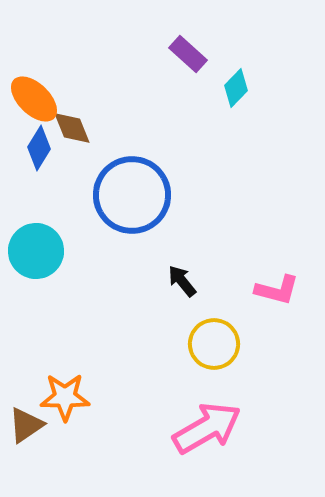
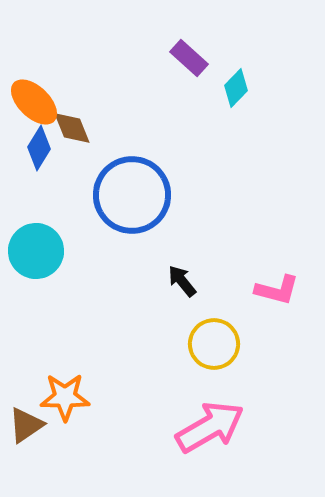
purple rectangle: moved 1 px right, 4 px down
orange ellipse: moved 3 px down
pink arrow: moved 3 px right, 1 px up
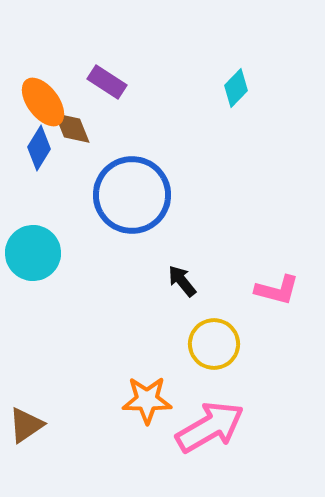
purple rectangle: moved 82 px left, 24 px down; rotated 9 degrees counterclockwise
orange ellipse: moved 9 px right; rotated 9 degrees clockwise
cyan circle: moved 3 px left, 2 px down
orange star: moved 82 px right, 3 px down
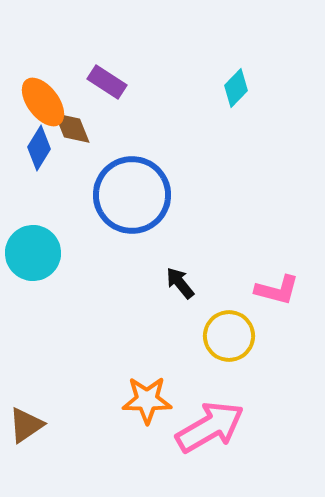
black arrow: moved 2 px left, 2 px down
yellow circle: moved 15 px right, 8 px up
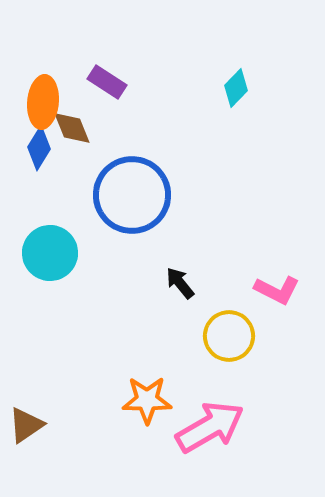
orange ellipse: rotated 42 degrees clockwise
cyan circle: moved 17 px right
pink L-shape: rotated 12 degrees clockwise
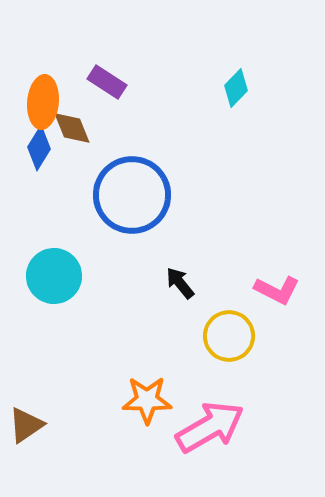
cyan circle: moved 4 px right, 23 px down
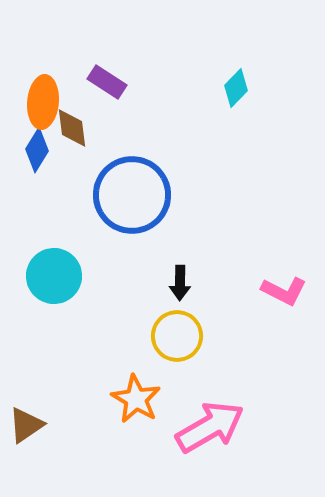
brown diamond: rotated 15 degrees clockwise
blue diamond: moved 2 px left, 2 px down
black arrow: rotated 140 degrees counterclockwise
pink L-shape: moved 7 px right, 1 px down
yellow circle: moved 52 px left
orange star: moved 11 px left, 1 px up; rotated 30 degrees clockwise
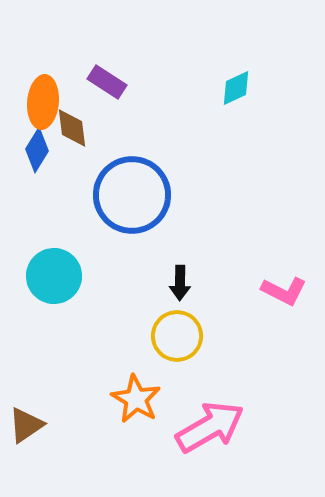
cyan diamond: rotated 21 degrees clockwise
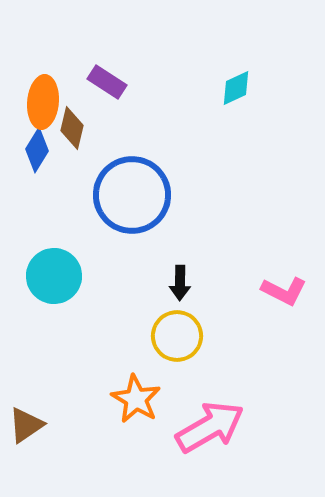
brown diamond: rotated 21 degrees clockwise
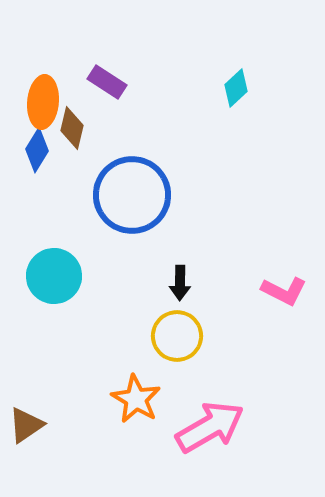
cyan diamond: rotated 18 degrees counterclockwise
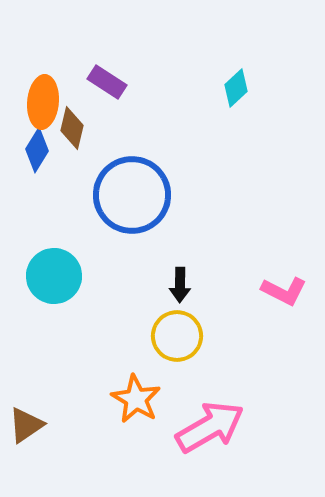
black arrow: moved 2 px down
